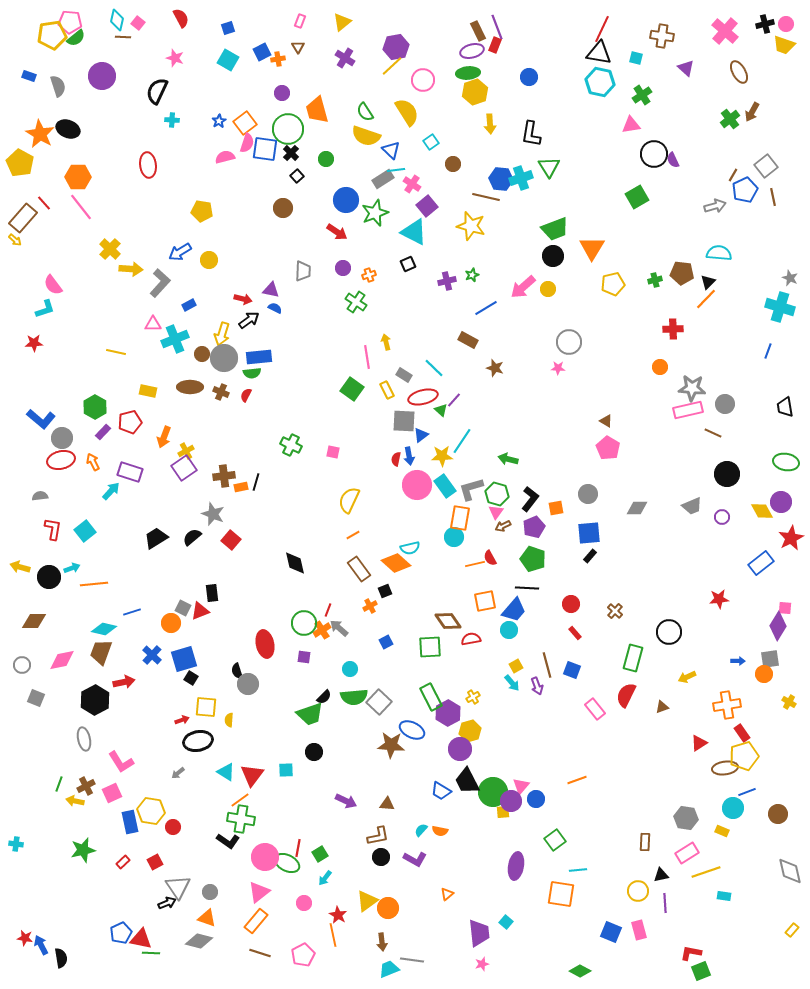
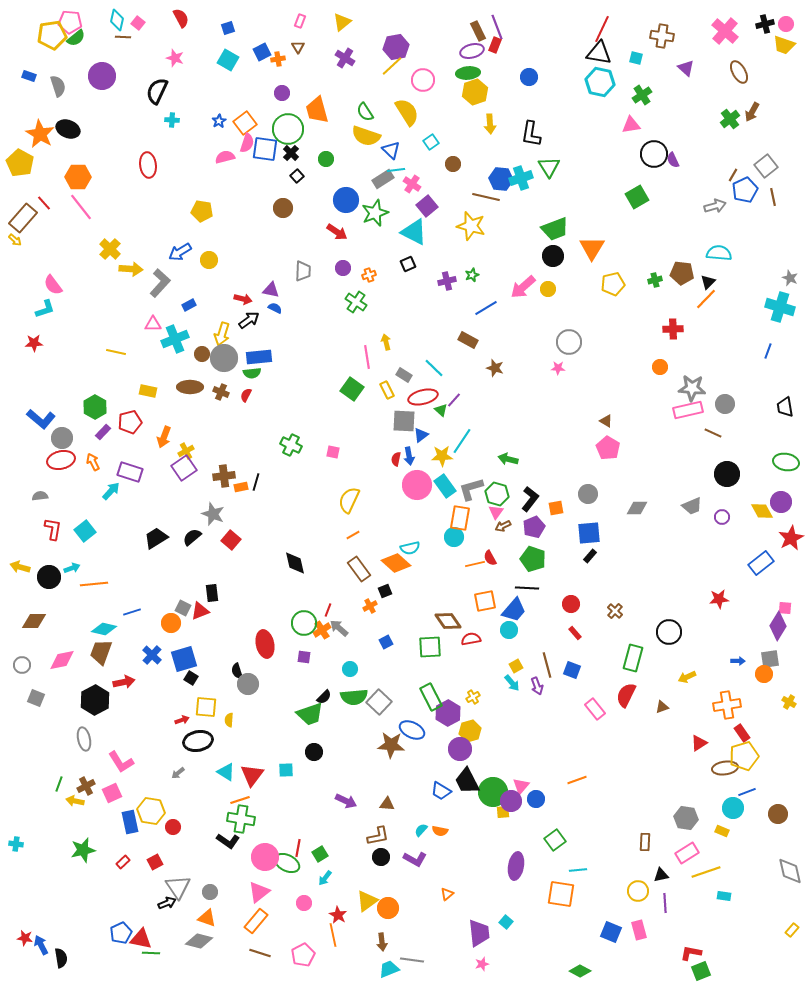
orange line at (240, 800): rotated 18 degrees clockwise
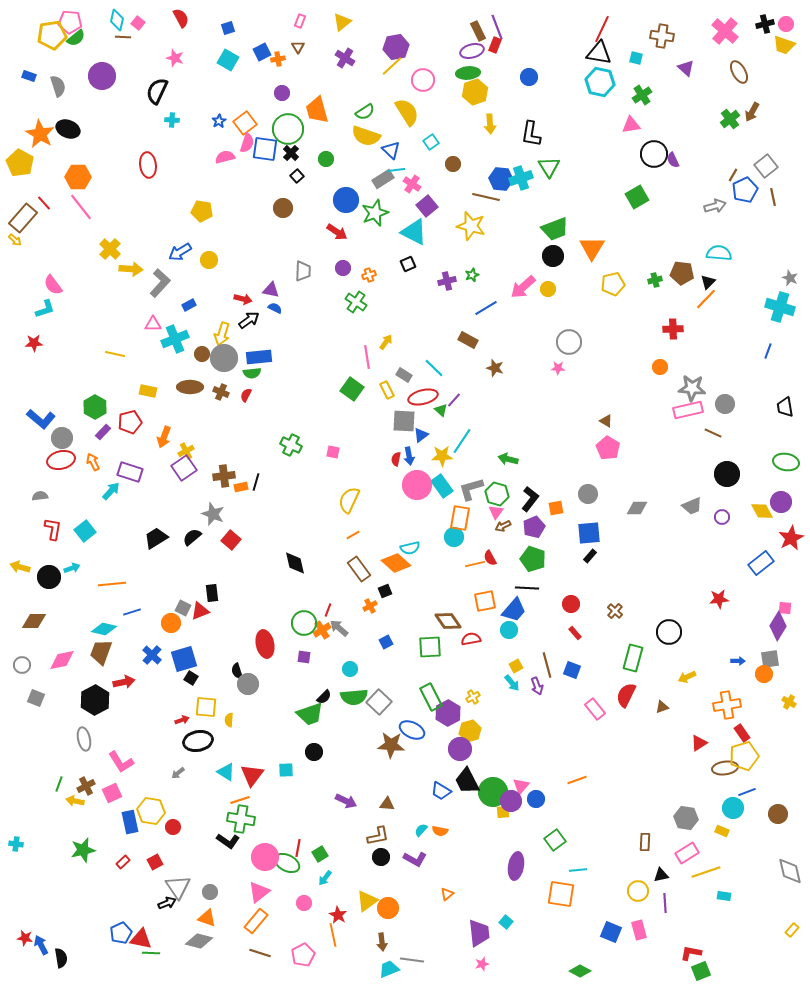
green semicircle at (365, 112): rotated 90 degrees counterclockwise
yellow arrow at (386, 342): rotated 49 degrees clockwise
yellow line at (116, 352): moved 1 px left, 2 px down
cyan rectangle at (445, 486): moved 3 px left
orange line at (94, 584): moved 18 px right
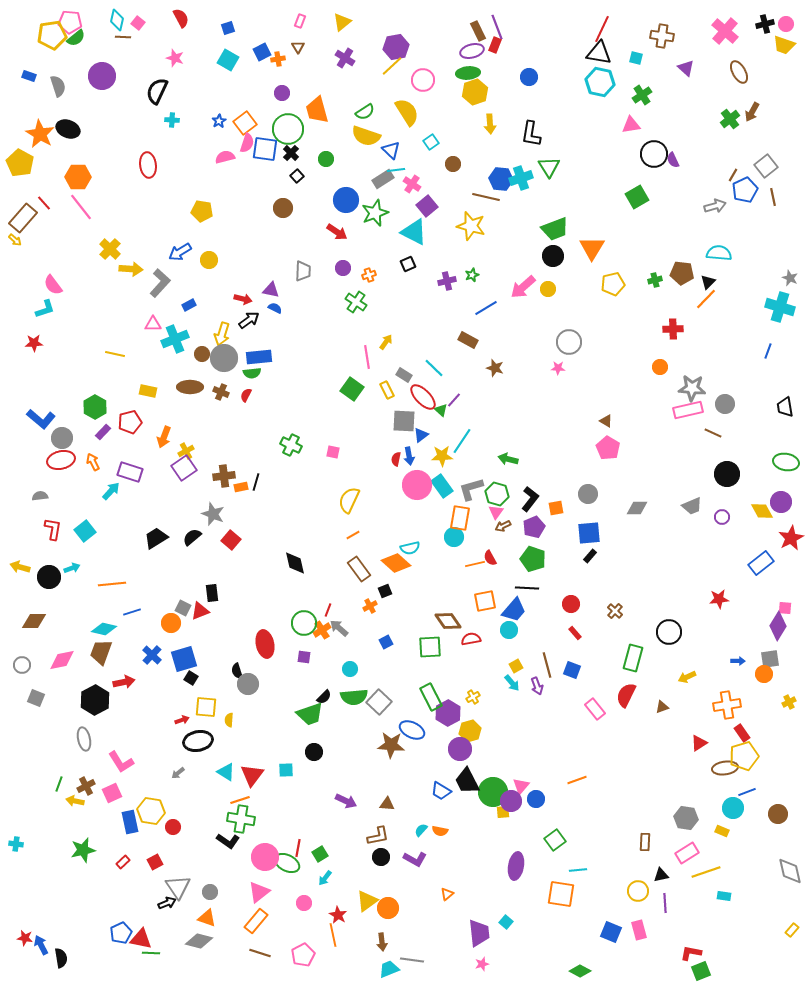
red ellipse at (423, 397): rotated 60 degrees clockwise
yellow cross at (789, 702): rotated 32 degrees clockwise
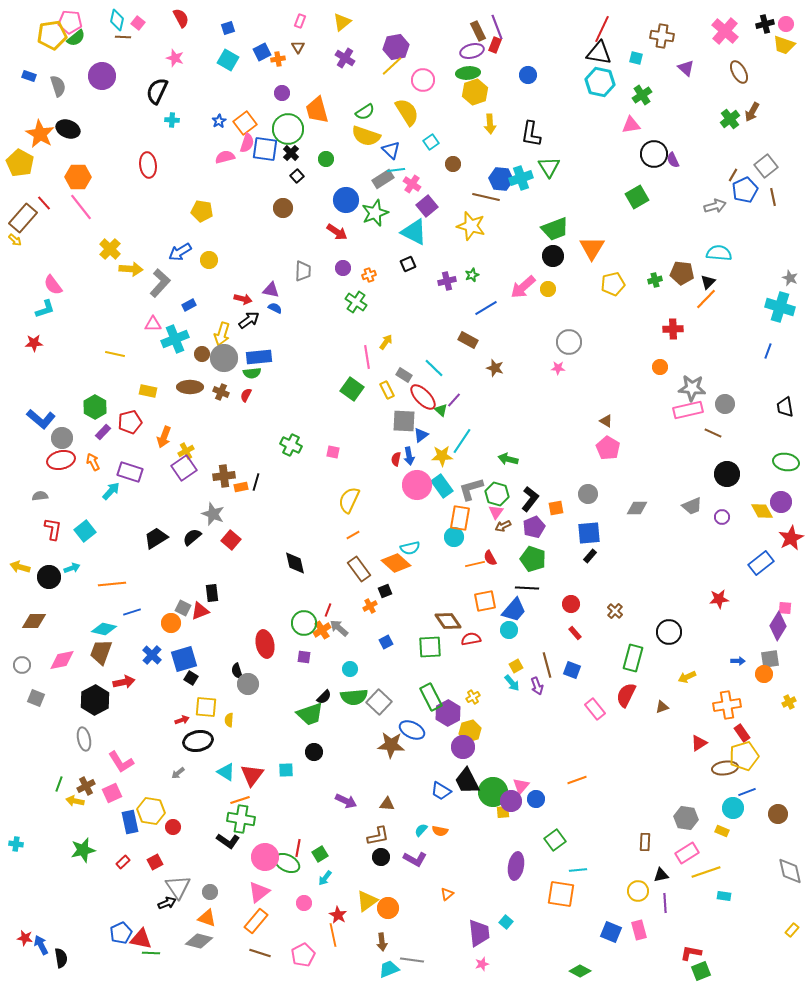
blue circle at (529, 77): moved 1 px left, 2 px up
purple circle at (460, 749): moved 3 px right, 2 px up
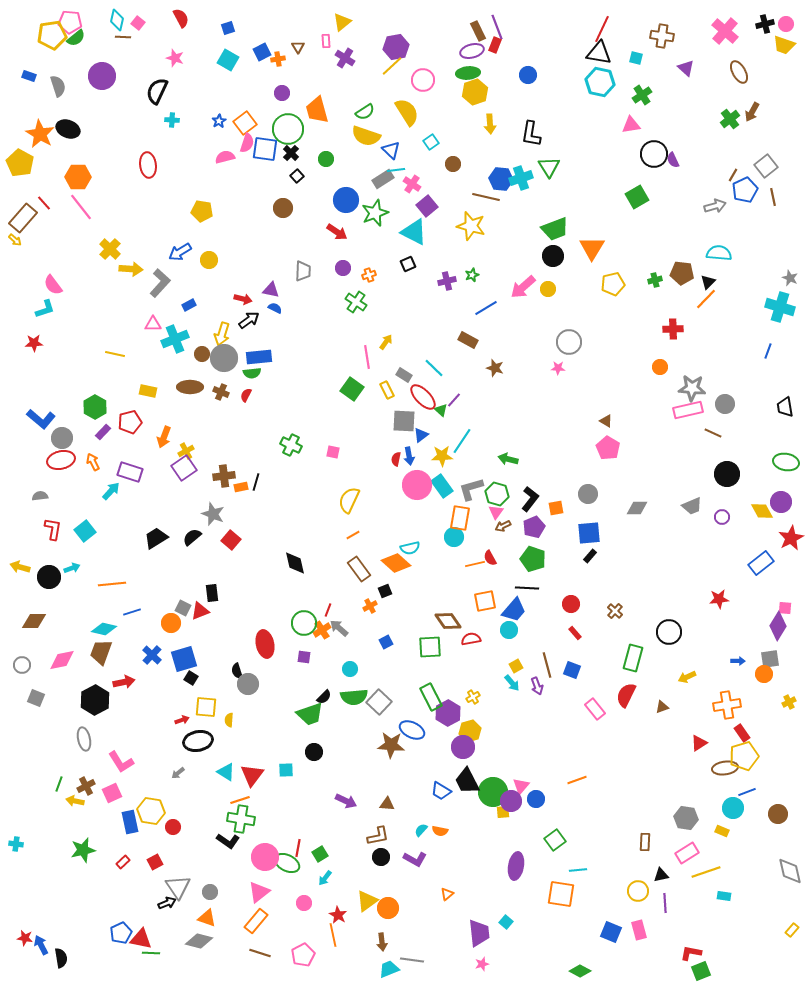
pink rectangle at (300, 21): moved 26 px right, 20 px down; rotated 24 degrees counterclockwise
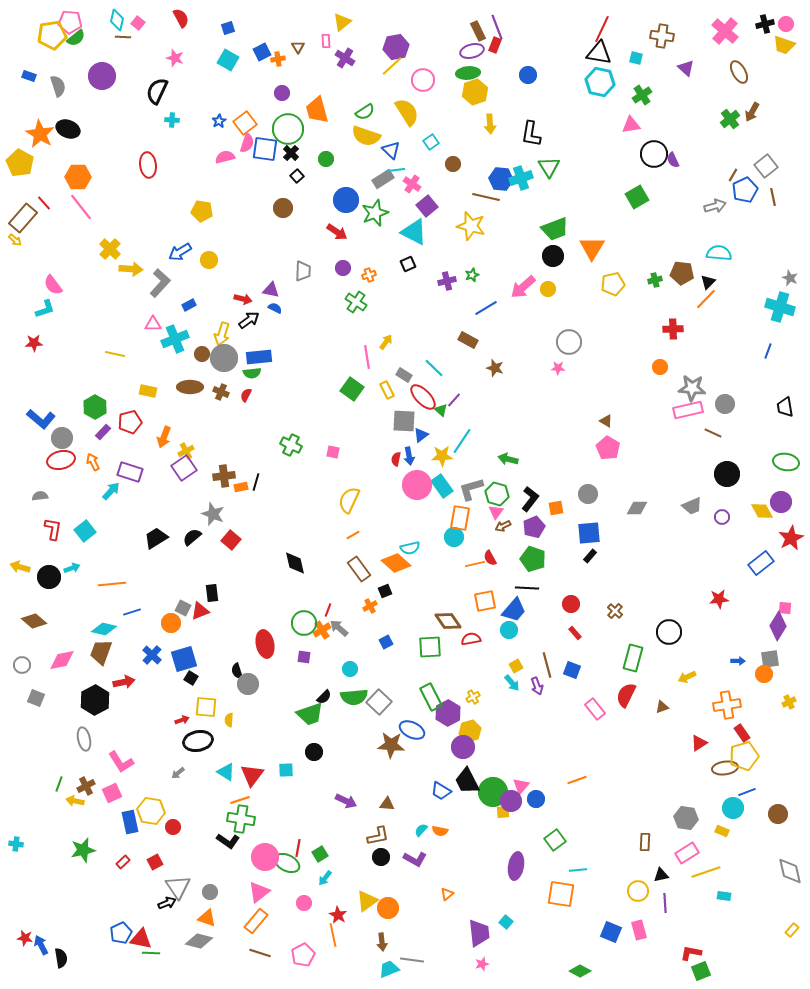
brown diamond at (34, 621): rotated 40 degrees clockwise
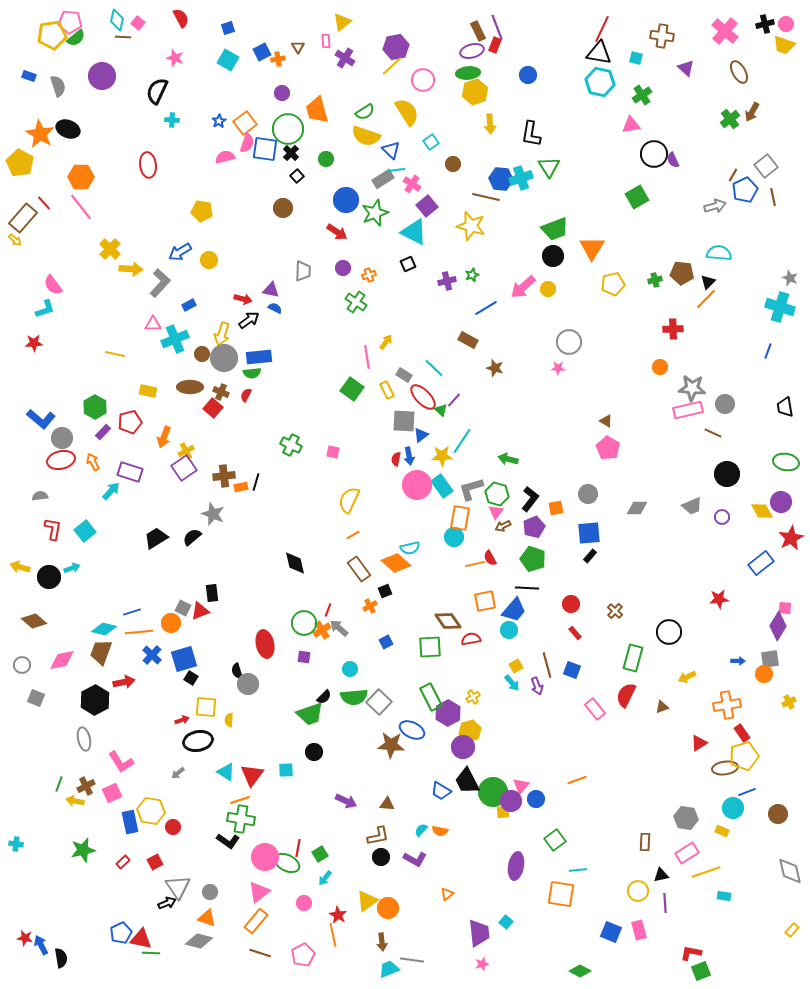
orange hexagon at (78, 177): moved 3 px right
red square at (231, 540): moved 18 px left, 132 px up
orange line at (112, 584): moved 27 px right, 48 px down
